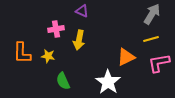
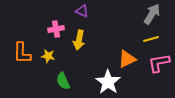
orange triangle: moved 1 px right, 2 px down
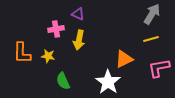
purple triangle: moved 4 px left, 3 px down
orange triangle: moved 3 px left
pink L-shape: moved 5 px down
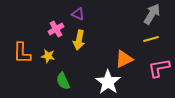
pink cross: rotated 21 degrees counterclockwise
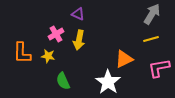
pink cross: moved 5 px down
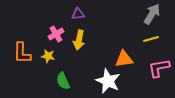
purple triangle: rotated 32 degrees counterclockwise
orange triangle: rotated 18 degrees clockwise
white star: moved 1 px up; rotated 10 degrees counterclockwise
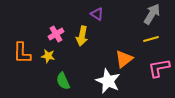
purple triangle: moved 19 px right; rotated 40 degrees clockwise
yellow arrow: moved 3 px right, 4 px up
orange triangle: rotated 30 degrees counterclockwise
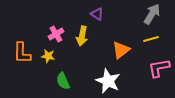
orange triangle: moved 3 px left, 9 px up
